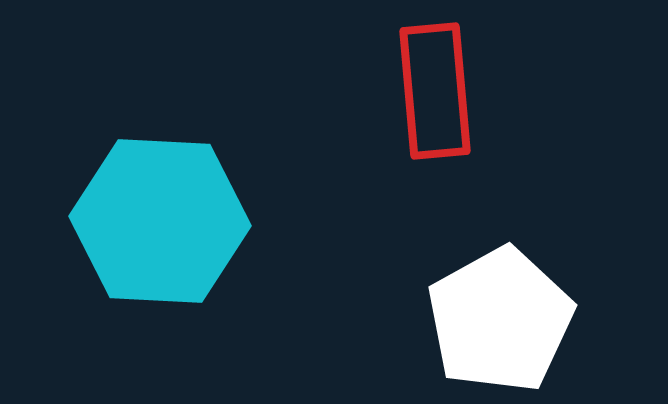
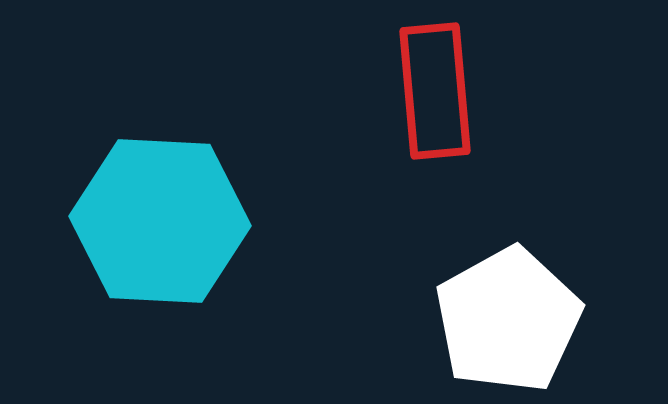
white pentagon: moved 8 px right
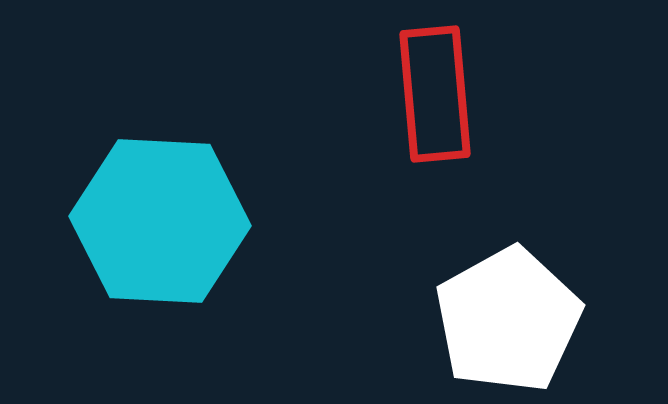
red rectangle: moved 3 px down
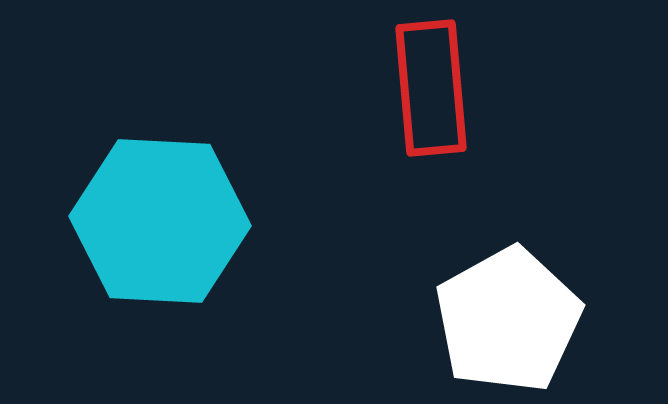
red rectangle: moved 4 px left, 6 px up
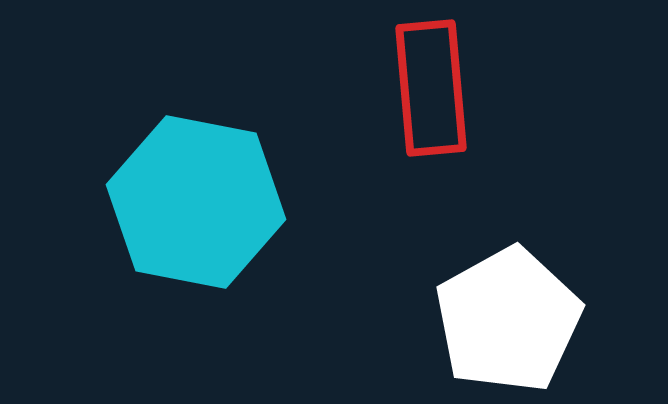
cyan hexagon: moved 36 px right, 19 px up; rotated 8 degrees clockwise
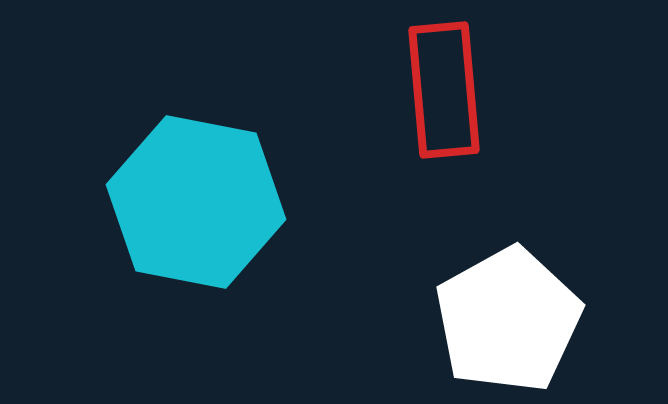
red rectangle: moved 13 px right, 2 px down
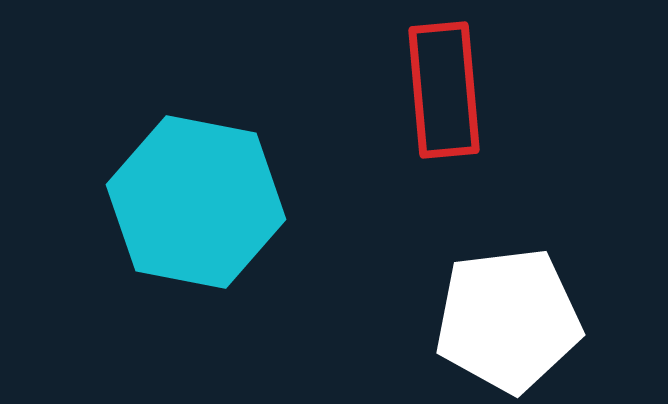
white pentagon: rotated 22 degrees clockwise
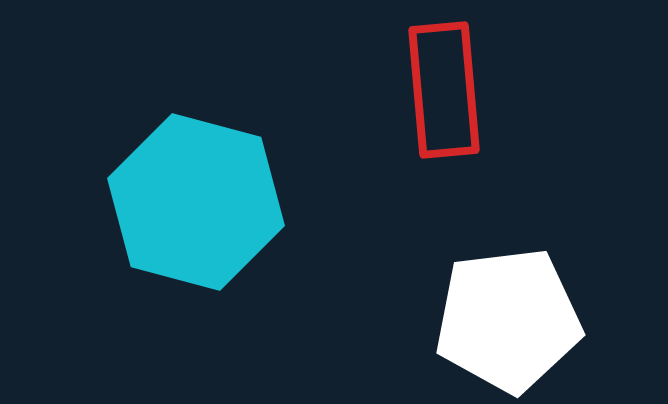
cyan hexagon: rotated 4 degrees clockwise
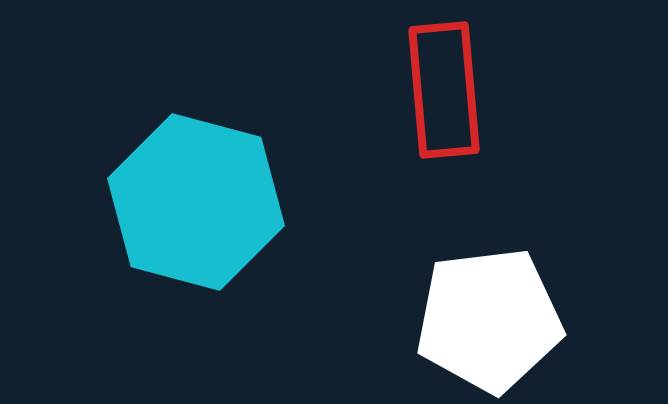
white pentagon: moved 19 px left
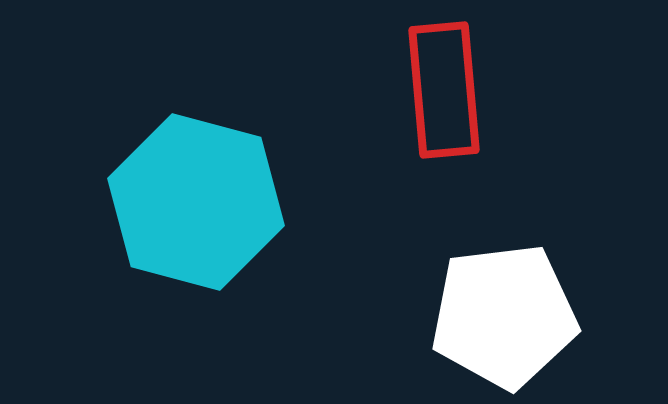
white pentagon: moved 15 px right, 4 px up
